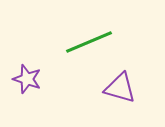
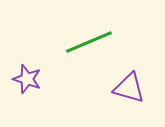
purple triangle: moved 9 px right
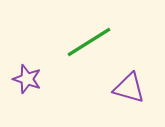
green line: rotated 9 degrees counterclockwise
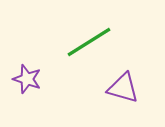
purple triangle: moved 6 px left
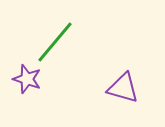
green line: moved 34 px left; rotated 18 degrees counterclockwise
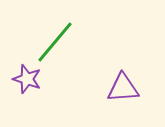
purple triangle: rotated 20 degrees counterclockwise
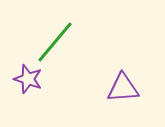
purple star: moved 1 px right
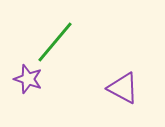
purple triangle: rotated 32 degrees clockwise
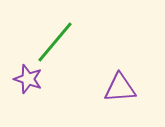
purple triangle: moved 3 px left; rotated 32 degrees counterclockwise
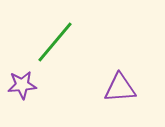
purple star: moved 6 px left, 6 px down; rotated 24 degrees counterclockwise
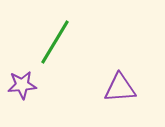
green line: rotated 9 degrees counterclockwise
